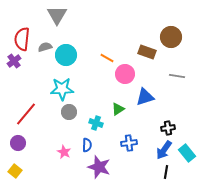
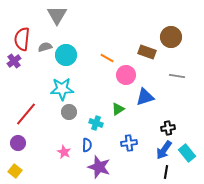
pink circle: moved 1 px right, 1 px down
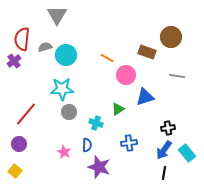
purple circle: moved 1 px right, 1 px down
black line: moved 2 px left, 1 px down
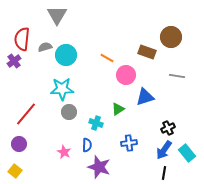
black cross: rotated 16 degrees counterclockwise
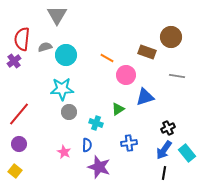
red line: moved 7 px left
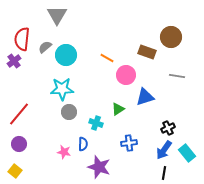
gray semicircle: rotated 24 degrees counterclockwise
blue semicircle: moved 4 px left, 1 px up
pink star: rotated 16 degrees counterclockwise
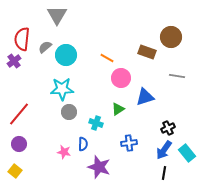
pink circle: moved 5 px left, 3 px down
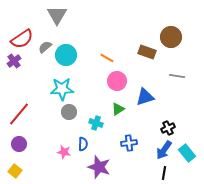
red semicircle: rotated 130 degrees counterclockwise
pink circle: moved 4 px left, 3 px down
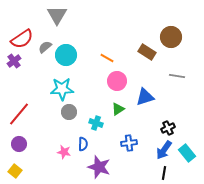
brown rectangle: rotated 12 degrees clockwise
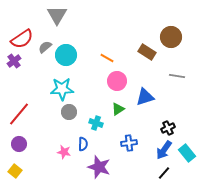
black line: rotated 32 degrees clockwise
